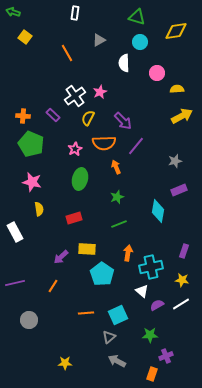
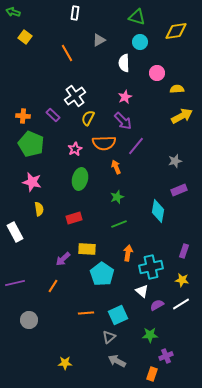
pink star at (100, 92): moved 25 px right, 5 px down
purple arrow at (61, 257): moved 2 px right, 2 px down
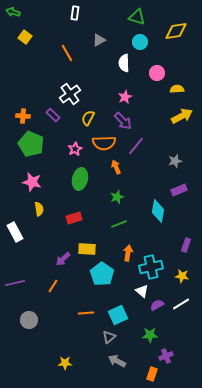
white cross at (75, 96): moved 5 px left, 2 px up
purple rectangle at (184, 251): moved 2 px right, 6 px up
yellow star at (182, 280): moved 4 px up
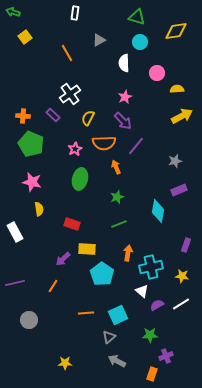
yellow square at (25, 37): rotated 16 degrees clockwise
red rectangle at (74, 218): moved 2 px left, 6 px down; rotated 35 degrees clockwise
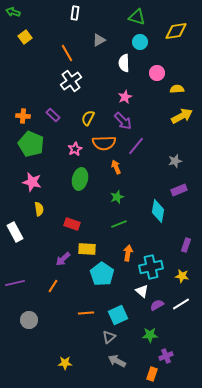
white cross at (70, 94): moved 1 px right, 13 px up
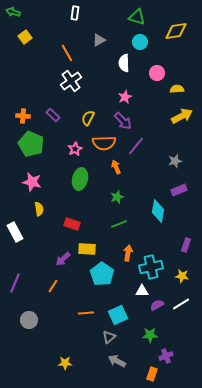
purple line at (15, 283): rotated 54 degrees counterclockwise
white triangle at (142, 291): rotated 40 degrees counterclockwise
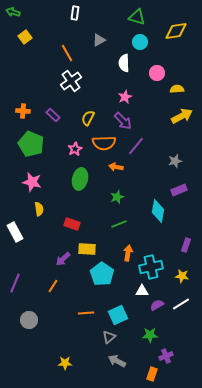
orange cross at (23, 116): moved 5 px up
orange arrow at (116, 167): rotated 56 degrees counterclockwise
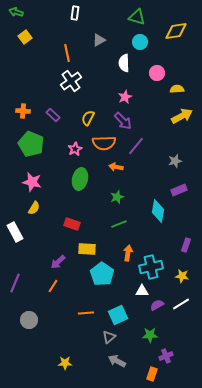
green arrow at (13, 12): moved 3 px right
orange line at (67, 53): rotated 18 degrees clockwise
yellow semicircle at (39, 209): moved 5 px left, 1 px up; rotated 40 degrees clockwise
purple arrow at (63, 259): moved 5 px left, 3 px down
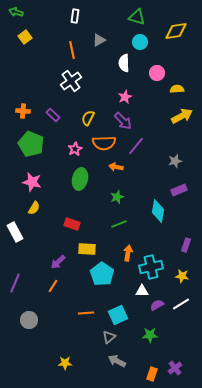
white rectangle at (75, 13): moved 3 px down
orange line at (67, 53): moved 5 px right, 3 px up
purple cross at (166, 356): moved 9 px right, 12 px down; rotated 16 degrees counterclockwise
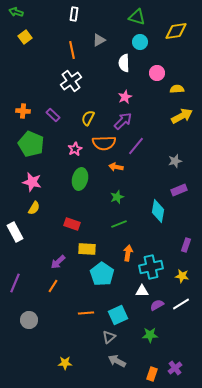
white rectangle at (75, 16): moved 1 px left, 2 px up
purple arrow at (123, 121): rotated 90 degrees counterclockwise
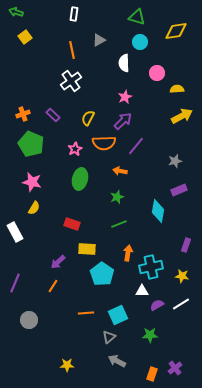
orange cross at (23, 111): moved 3 px down; rotated 24 degrees counterclockwise
orange arrow at (116, 167): moved 4 px right, 4 px down
yellow star at (65, 363): moved 2 px right, 2 px down
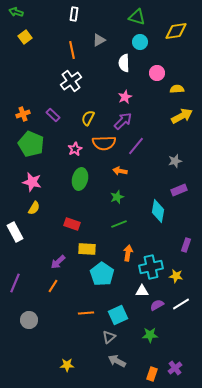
yellow star at (182, 276): moved 6 px left
